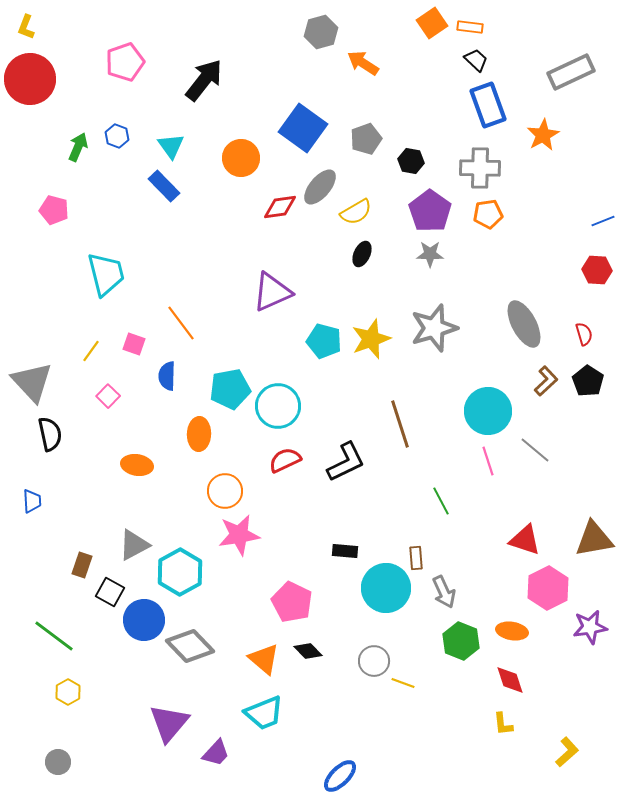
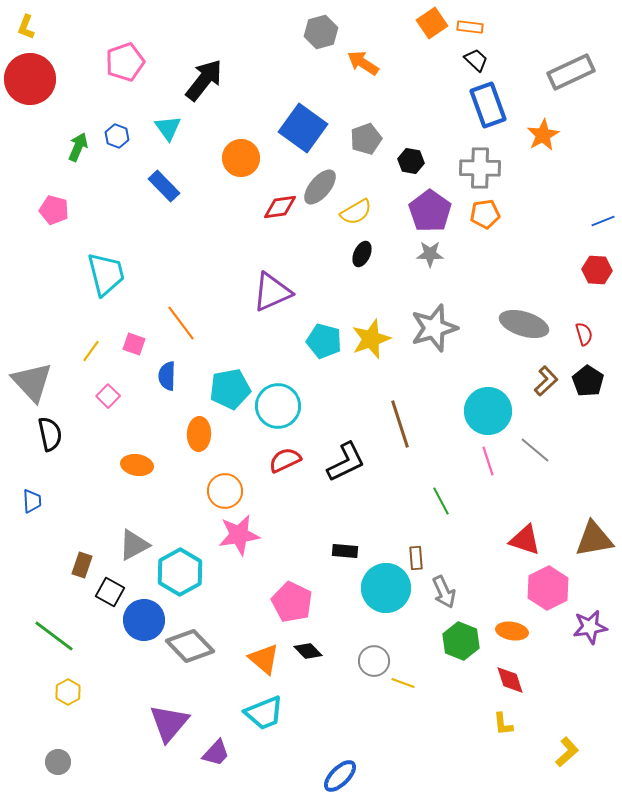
cyan triangle at (171, 146): moved 3 px left, 18 px up
orange pentagon at (488, 214): moved 3 px left
gray ellipse at (524, 324): rotated 45 degrees counterclockwise
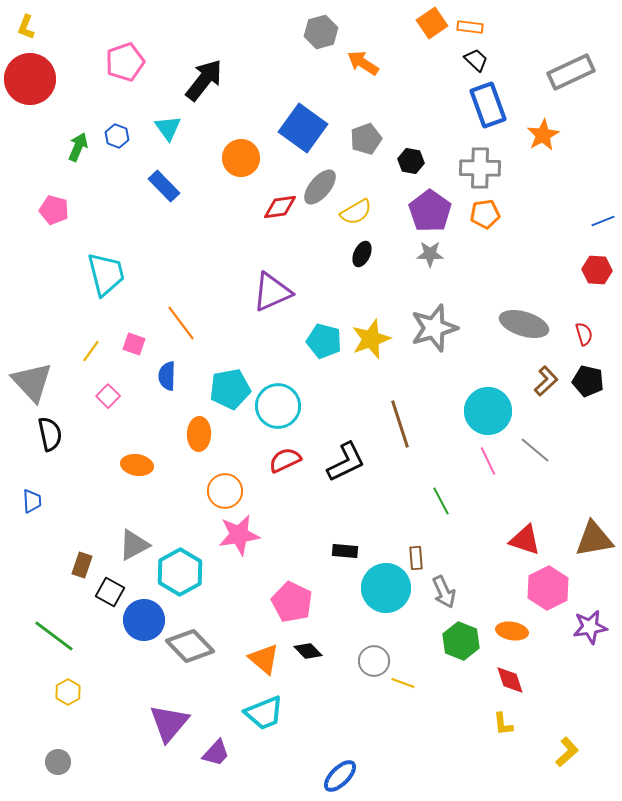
black pentagon at (588, 381): rotated 20 degrees counterclockwise
pink line at (488, 461): rotated 8 degrees counterclockwise
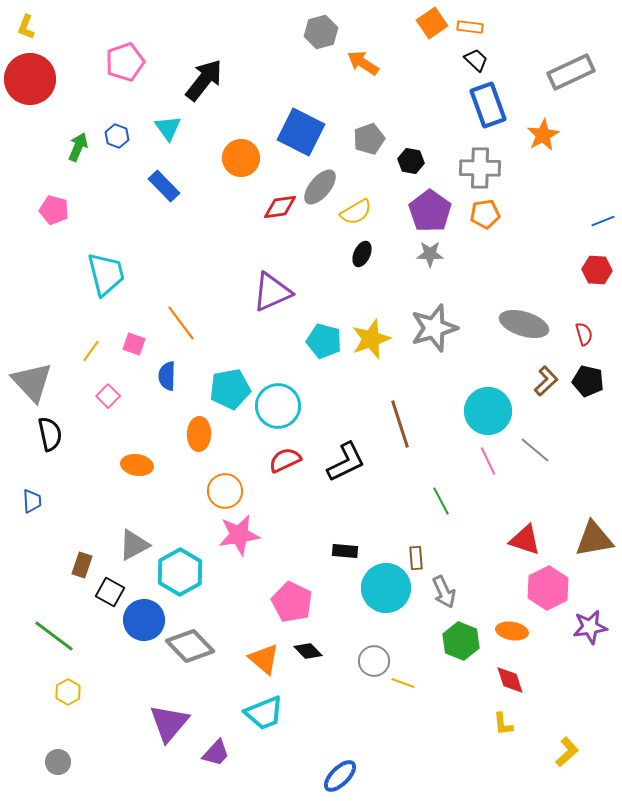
blue square at (303, 128): moved 2 px left, 4 px down; rotated 9 degrees counterclockwise
gray pentagon at (366, 139): moved 3 px right
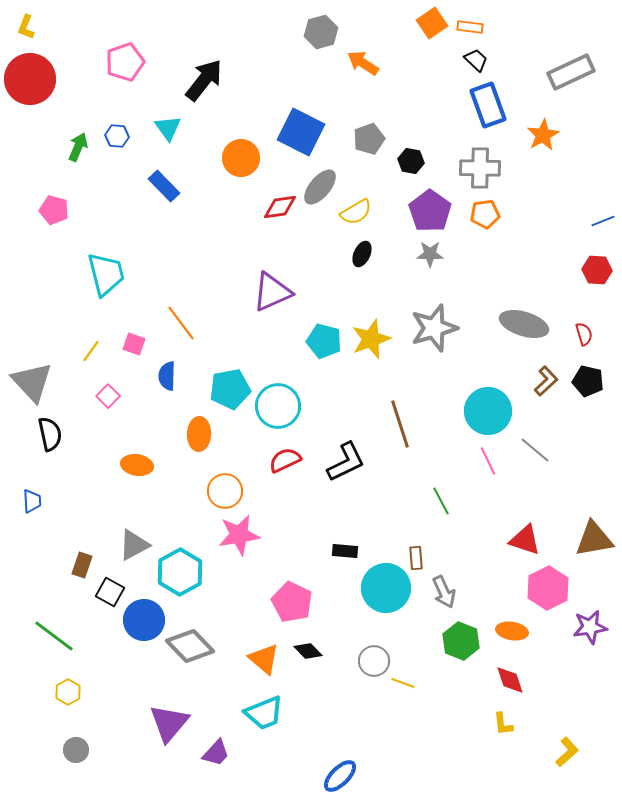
blue hexagon at (117, 136): rotated 15 degrees counterclockwise
gray circle at (58, 762): moved 18 px right, 12 px up
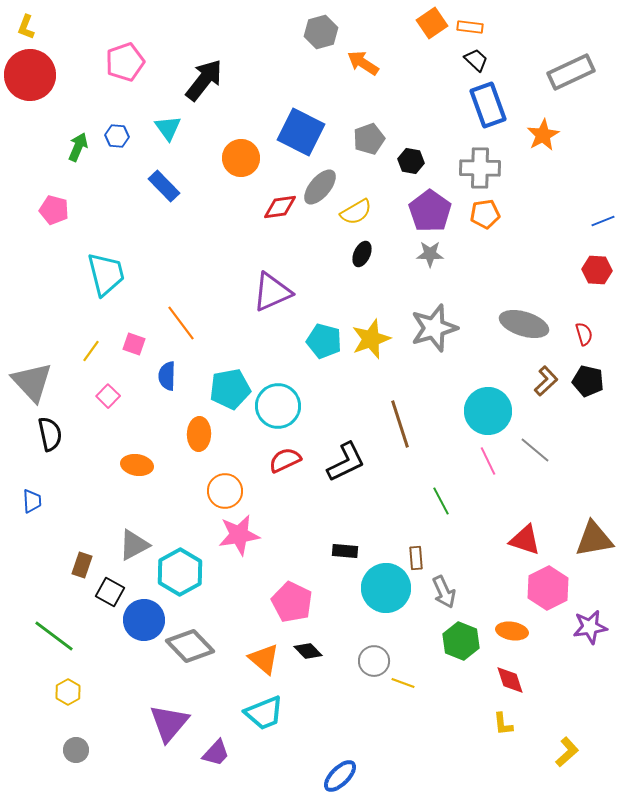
red circle at (30, 79): moved 4 px up
